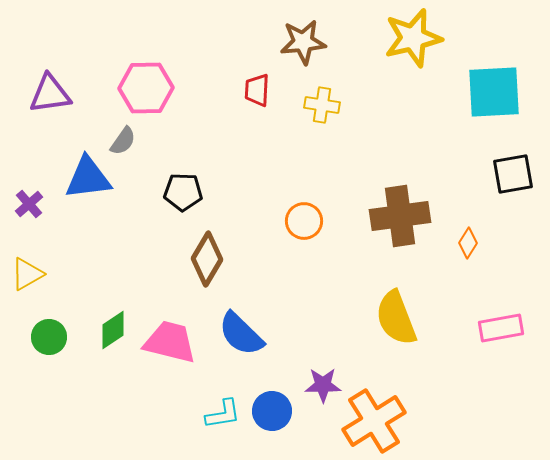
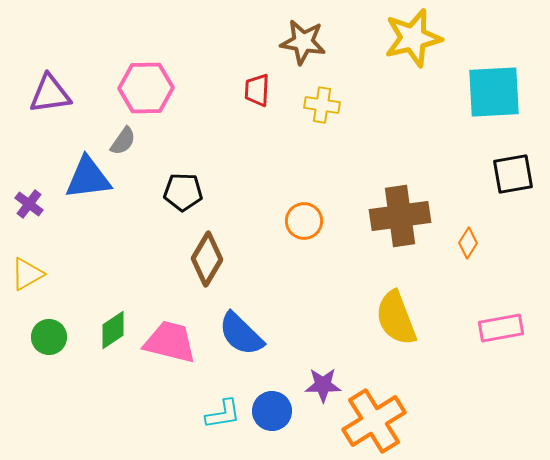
brown star: rotated 15 degrees clockwise
purple cross: rotated 12 degrees counterclockwise
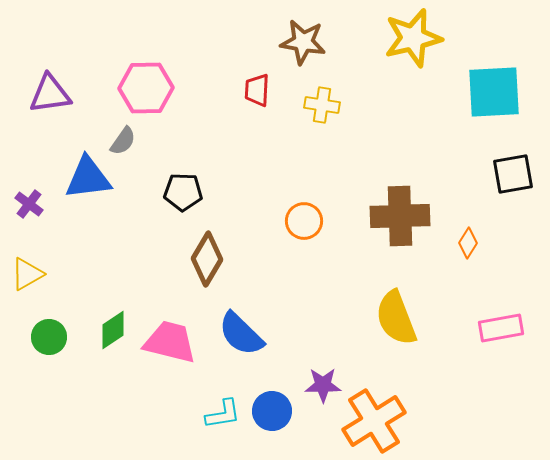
brown cross: rotated 6 degrees clockwise
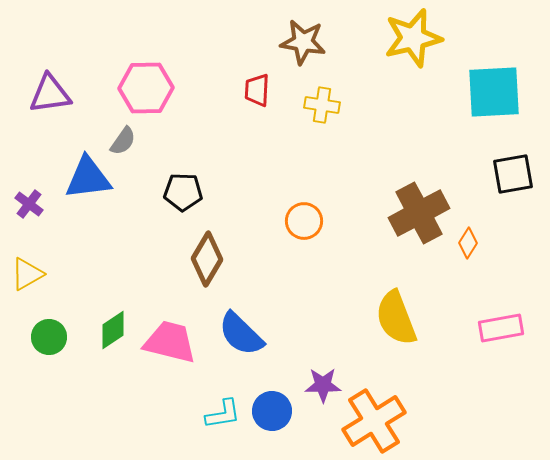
brown cross: moved 19 px right, 3 px up; rotated 26 degrees counterclockwise
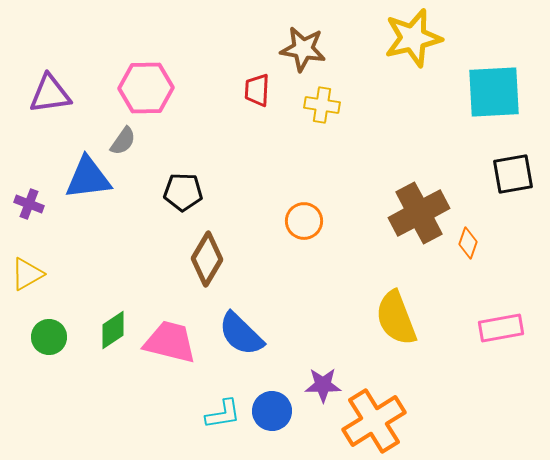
brown star: moved 7 px down
purple cross: rotated 16 degrees counterclockwise
orange diamond: rotated 12 degrees counterclockwise
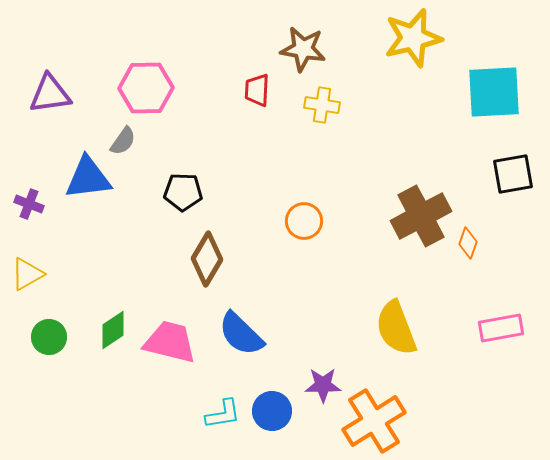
brown cross: moved 2 px right, 3 px down
yellow semicircle: moved 10 px down
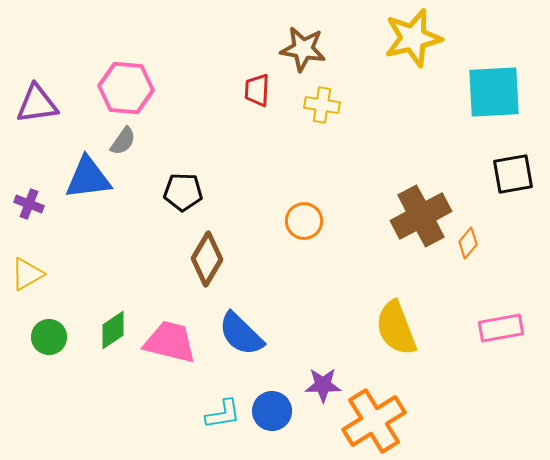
pink hexagon: moved 20 px left; rotated 6 degrees clockwise
purple triangle: moved 13 px left, 10 px down
orange diamond: rotated 20 degrees clockwise
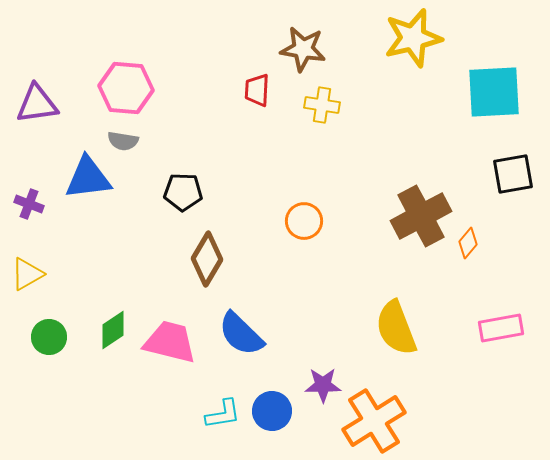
gray semicircle: rotated 64 degrees clockwise
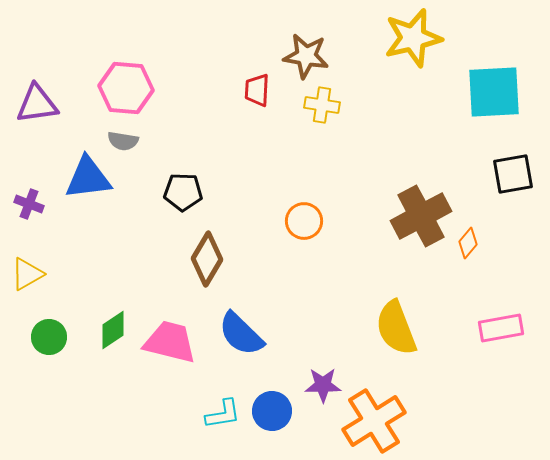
brown star: moved 3 px right, 7 px down
